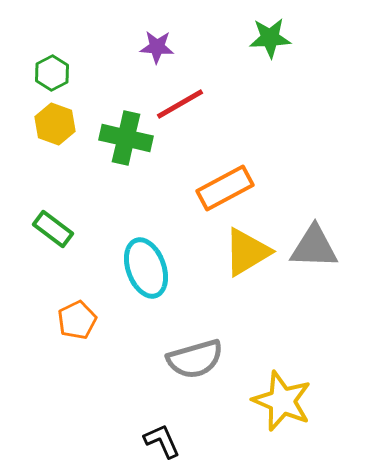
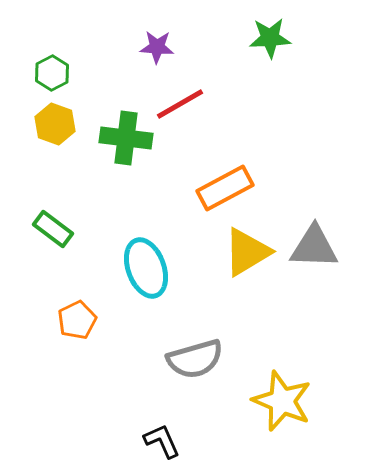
green cross: rotated 6 degrees counterclockwise
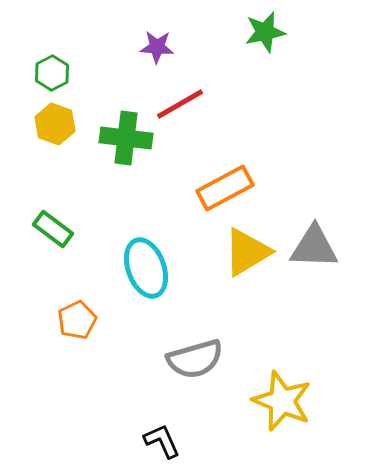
green star: moved 5 px left, 6 px up; rotated 9 degrees counterclockwise
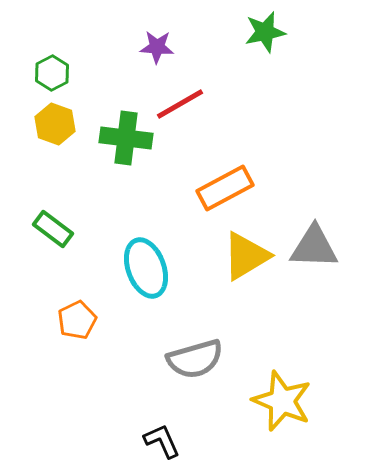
yellow triangle: moved 1 px left, 4 px down
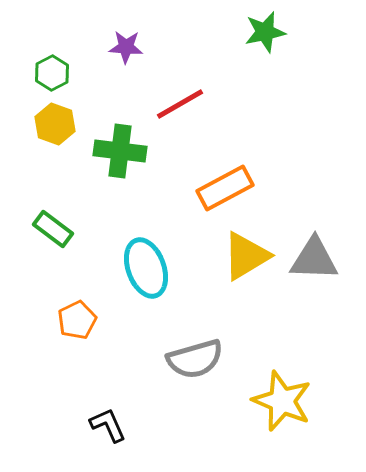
purple star: moved 31 px left
green cross: moved 6 px left, 13 px down
gray triangle: moved 12 px down
black L-shape: moved 54 px left, 16 px up
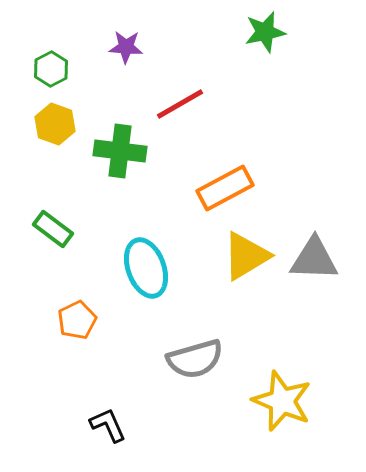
green hexagon: moved 1 px left, 4 px up
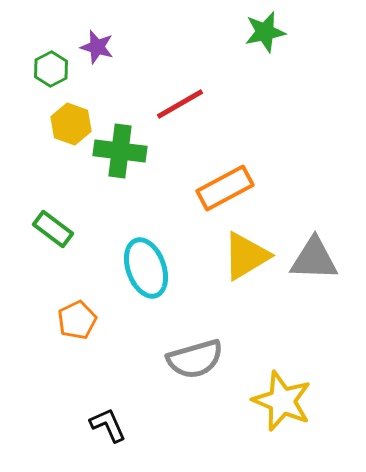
purple star: moved 29 px left; rotated 12 degrees clockwise
yellow hexagon: moved 16 px right
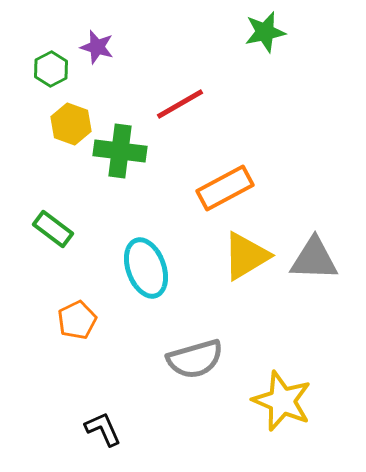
black L-shape: moved 5 px left, 4 px down
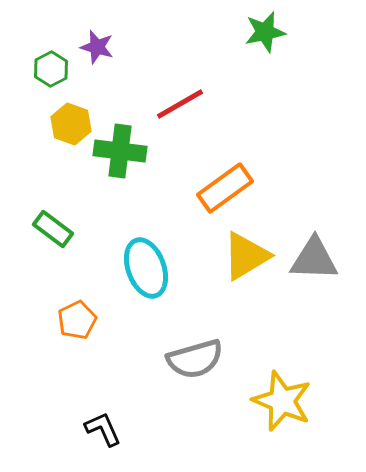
orange rectangle: rotated 8 degrees counterclockwise
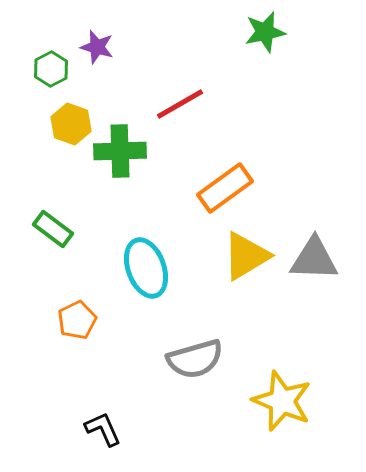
green cross: rotated 9 degrees counterclockwise
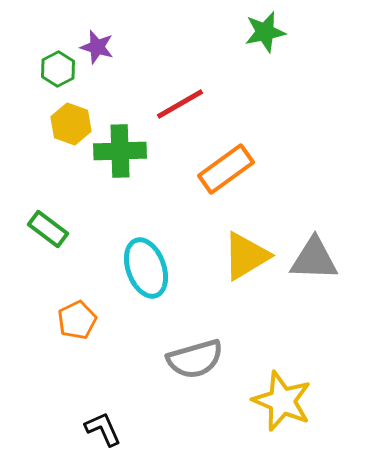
green hexagon: moved 7 px right
orange rectangle: moved 1 px right, 19 px up
green rectangle: moved 5 px left
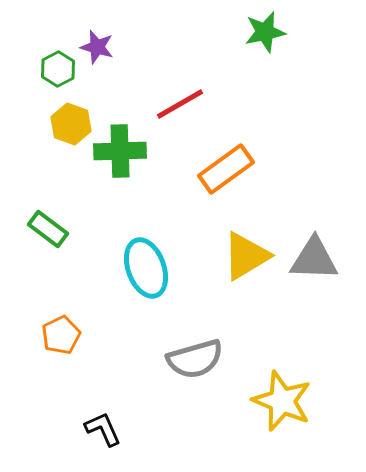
orange pentagon: moved 16 px left, 15 px down
